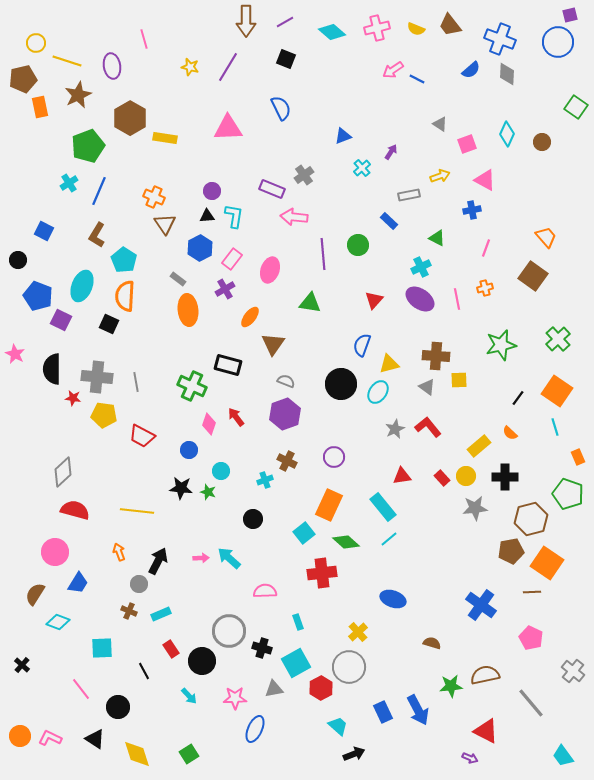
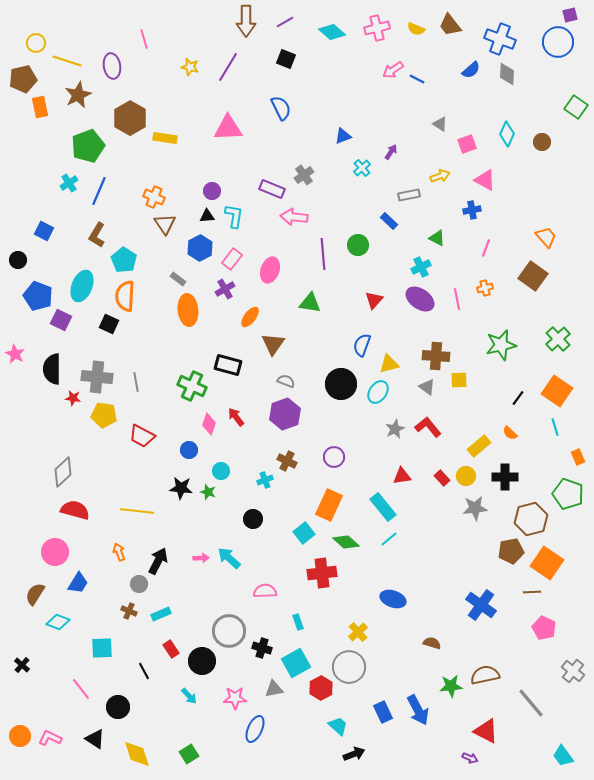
pink pentagon at (531, 638): moved 13 px right, 10 px up
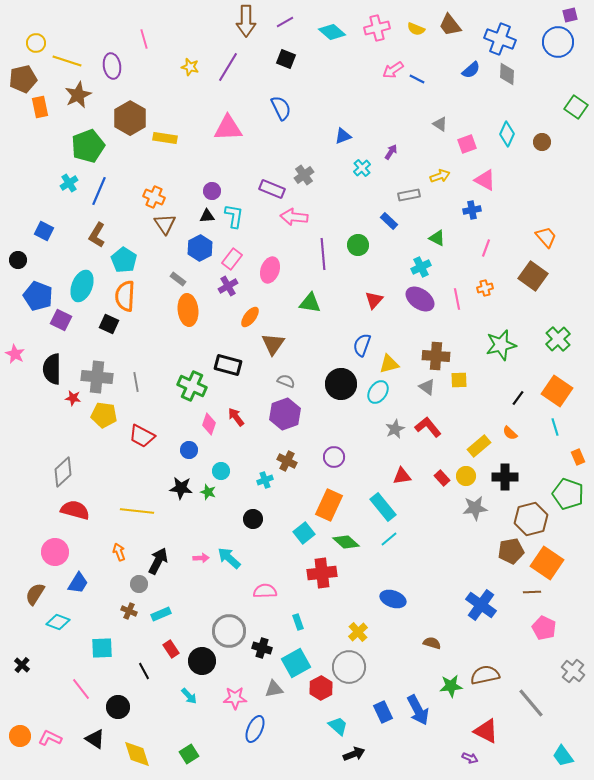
purple cross at (225, 289): moved 3 px right, 3 px up
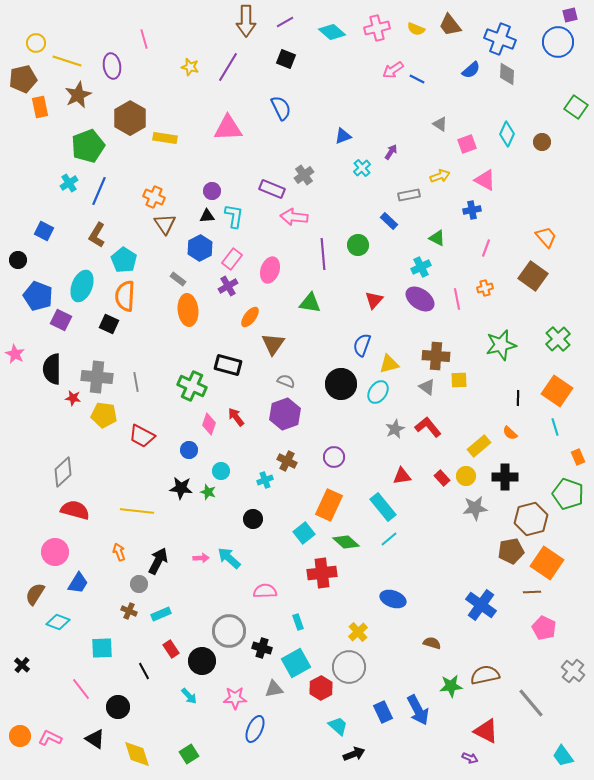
black line at (518, 398): rotated 35 degrees counterclockwise
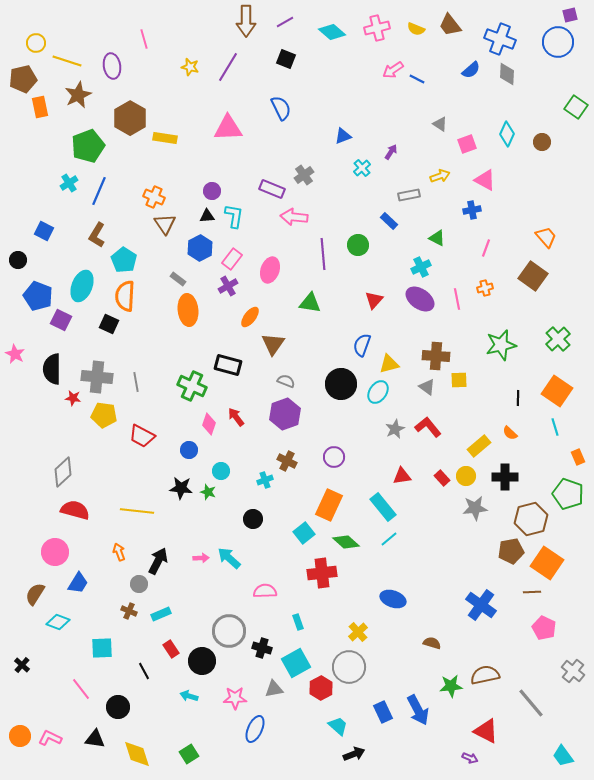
cyan arrow at (189, 696): rotated 150 degrees clockwise
black triangle at (95, 739): rotated 25 degrees counterclockwise
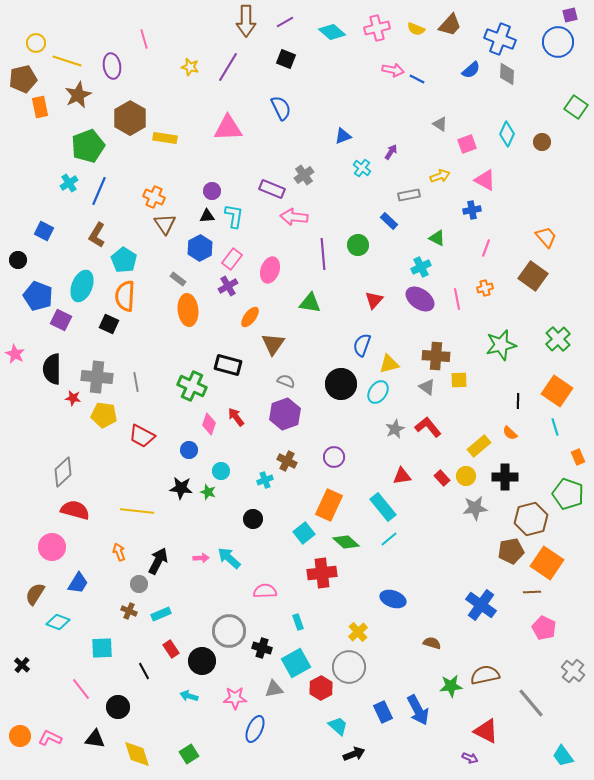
brown trapezoid at (450, 25): rotated 100 degrees counterclockwise
pink arrow at (393, 70): rotated 135 degrees counterclockwise
cyan cross at (362, 168): rotated 12 degrees counterclockwise
black line at (518, 398): moved 3 px down
pink circle at (55, 552): moved 3 px left, 5 px up
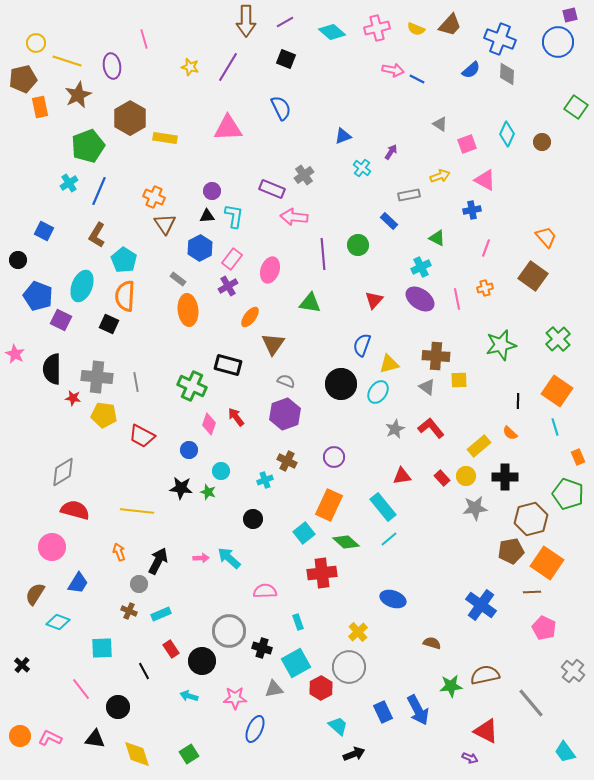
red L-shape at (428, 427): moved 3 px right, 1 px down
gray diamond at (63, 472): rotated 12 degrees clockwise
cyan trapezoid at (563, 756): moved 2 px right, 4 px up
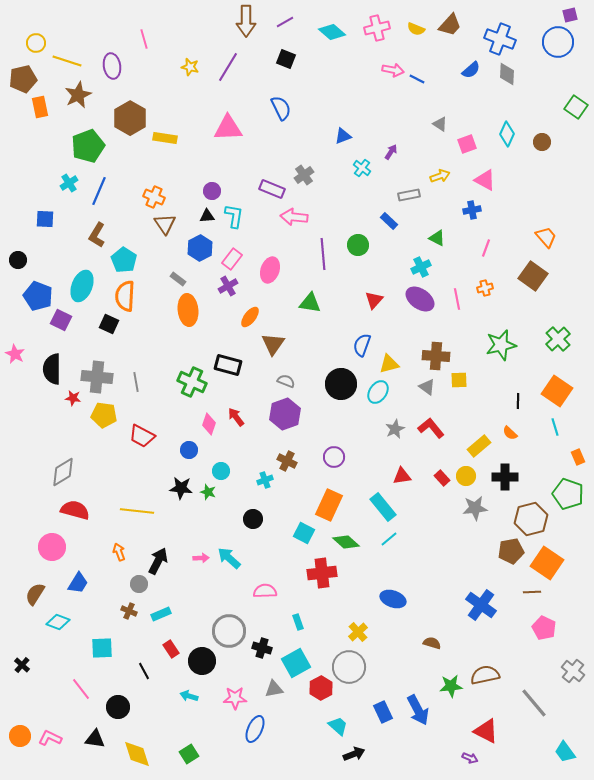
blue square at (44, 231): moved 1 px right, 12 px up; rotated 24 degrees counterclockwise
green cross at (192, 386): moved 4 px up
cyan square at (304, 533): rotated 25 degrees counterclockwise
gray line at (531, 703): moved 3 px right
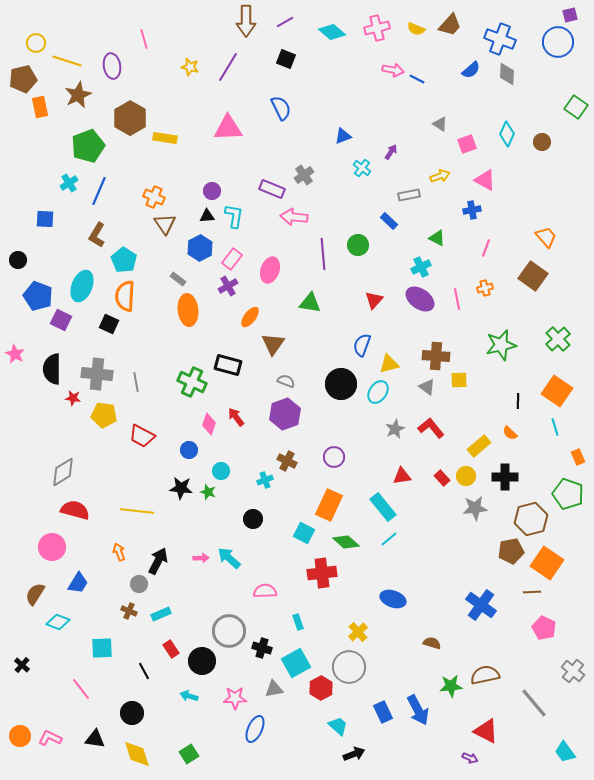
gray cross at (97, 377): moved 3 px up
black circle at (118, 707): moved 14 px right, 6 px down
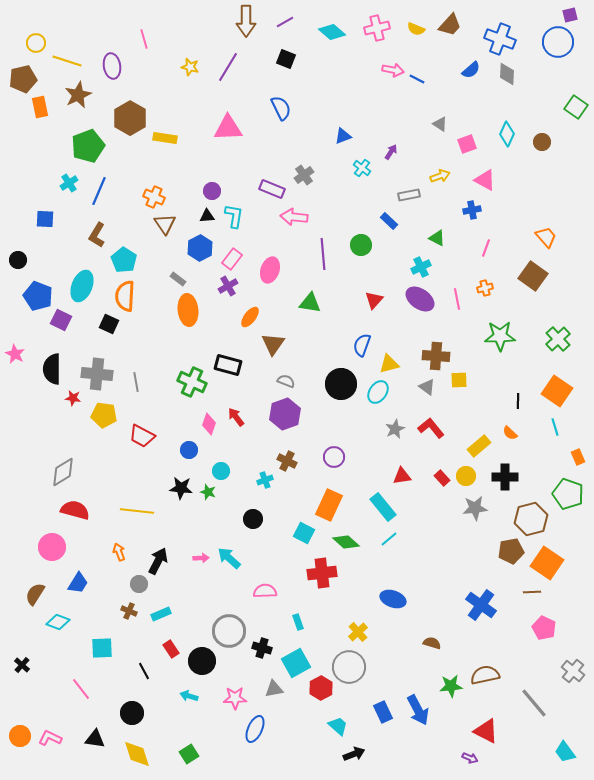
green circle at (358, 245): moved 3 px right
green star at (501, 345): moved 1 px left, 9 px up; rotated 12 degrees clockwise
